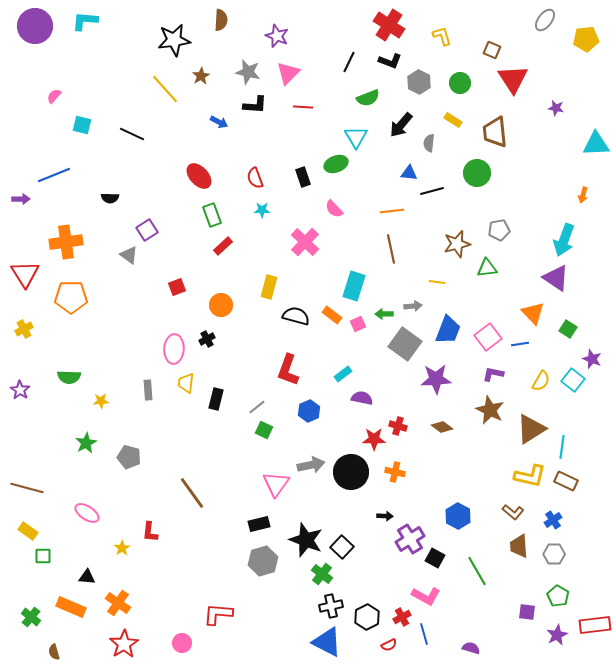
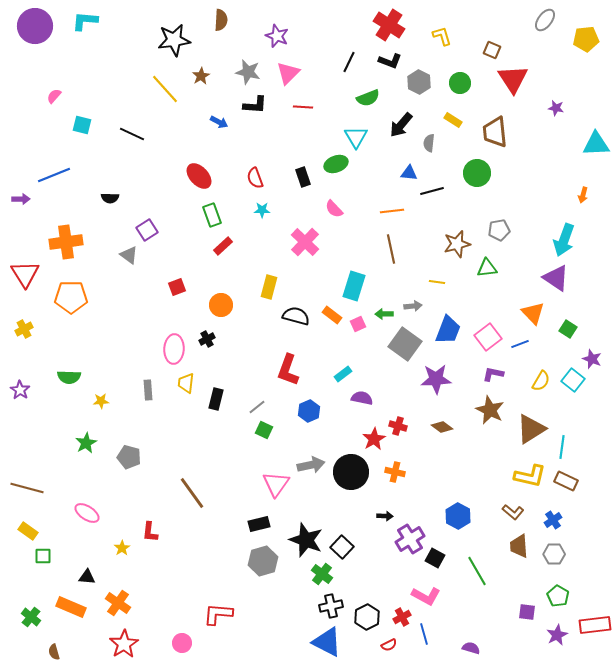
blue line at (520, 344): rotated 12 degrees counterclockwise
red star at (374, 439): rotated 30 degrees counterclockwise
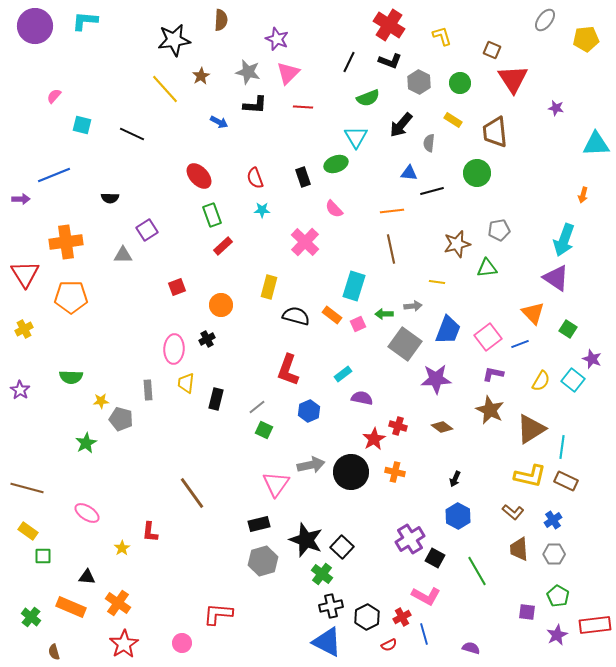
purple star at (277, 36): moved 3 px down
gray triangle at (129, 255): moved 6 px left; rotated 36 degrees counterclockwise
green semicircle at (69, 377): moved 2 px right
gray pentagon at (129, 457): moved 8 px left, 38 px up
black arrow at (385, 516): moved 70 px right, 37 px up; rotated 112 degrees clockwise
brown trapezoid at (519, 546): moved 3 px down
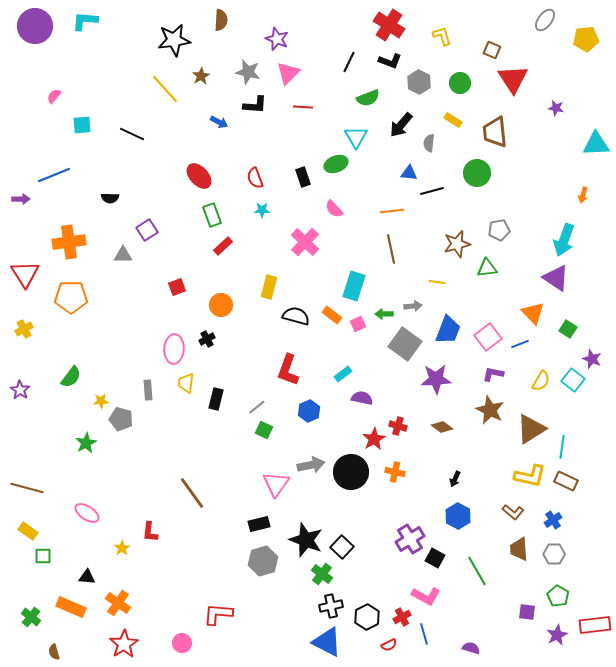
cyan square at (82, 125): rotated 18 degrees counterclockwise
orange cross at (66, 242): moved 3 px right
green semicircle at (71, 377): rotated 55 degrees counterclockwise
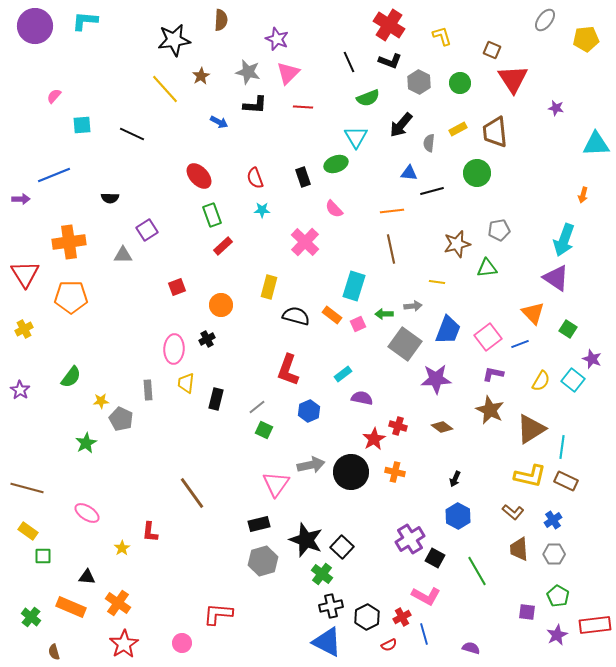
black line at (349, 62): rotated 50 degrees counterclockwise
yellow rectangle at (453, 120): moved 5 px right, 9 px down; rotated 60 degrees counterclockwise
gray pentagon at (121, 419): rotated 10 degrees clockwise
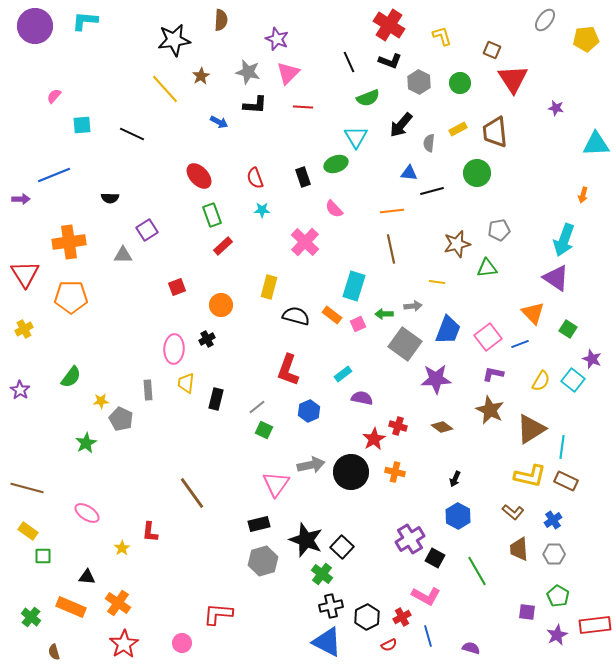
blue line at (424, 634): moved 4 px right, 2 px down
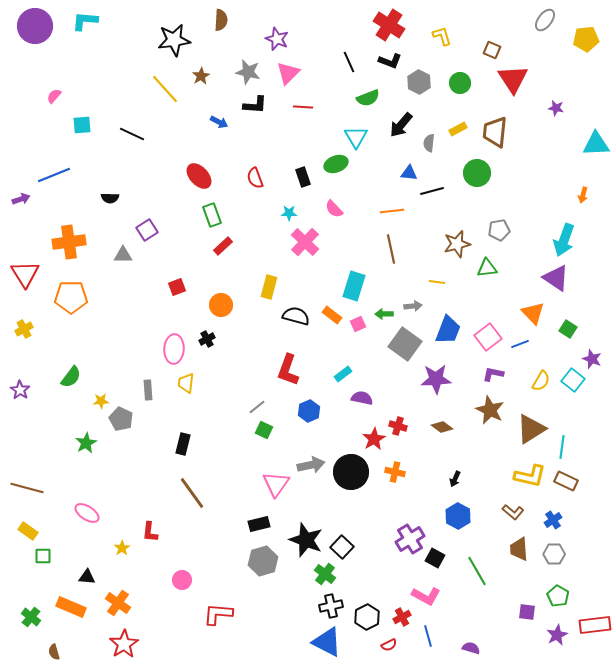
brown trapezoid at (495, 132): rotated 12 degrees clockwise
purple arrow at (21, 199): rotated 18 degrees counterclockwise
cyan star at (262, 210): moved 27 px right, 3 px down
black rectangle at (216, 399): moved 33 px left, 45 px down
green cross at (322, 574): moved 3 px right
pink circle at (182, 643): moved 63 px up
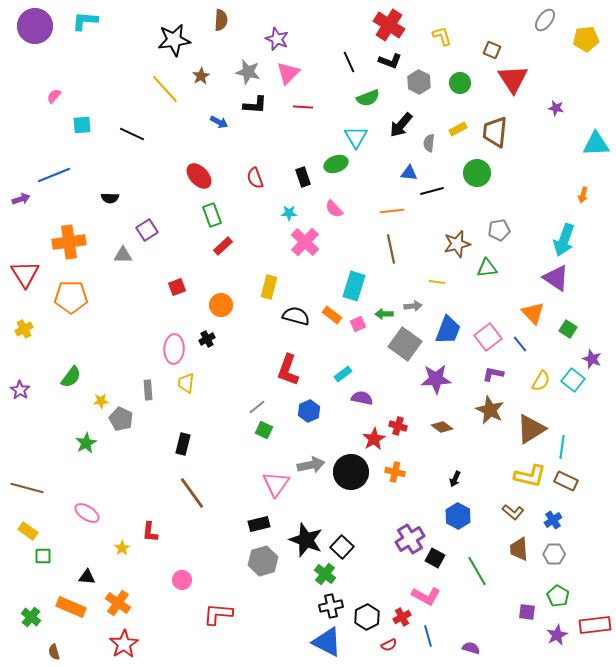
blue line at (520, 344): rotated 72 degrees clockwise
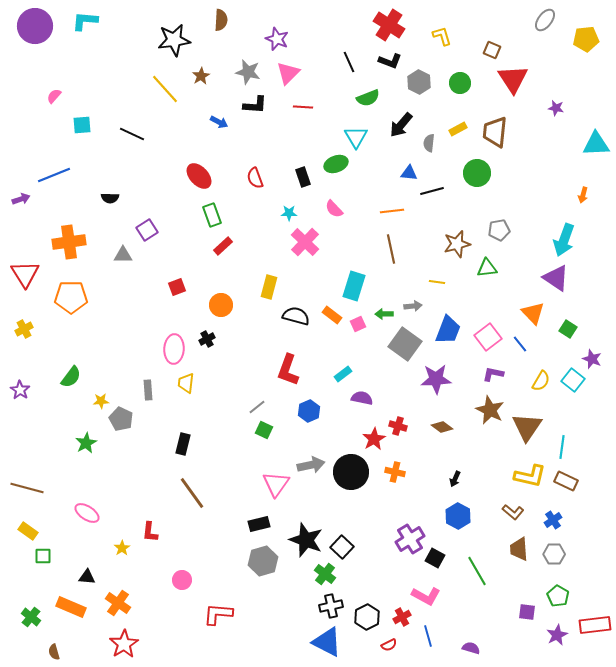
brown triangle at (531, 429): moved 4 px left, 2 px up; rotated 24 degrees counterclockwise
